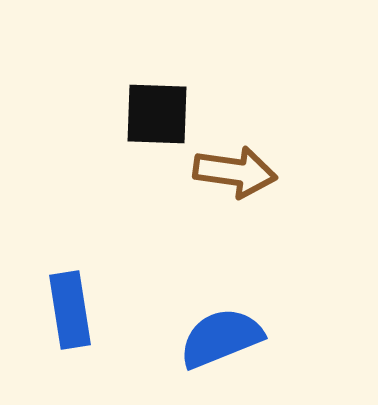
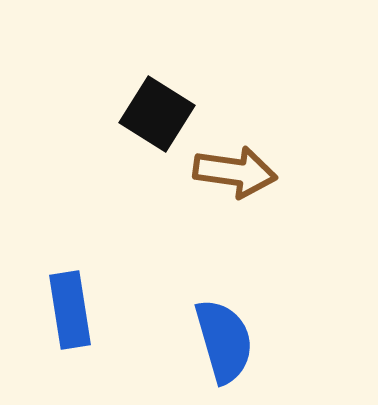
black square: rotated 30 degrees clockwise
blue semicircle: moved 3 px right, 3 px down; rotated 96 degrees clockwise
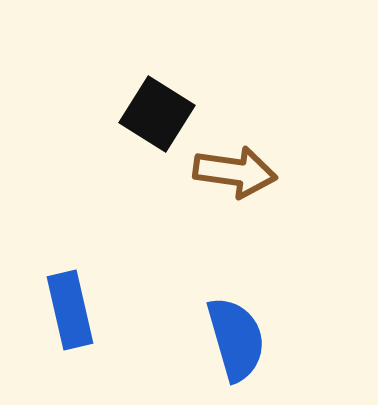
blue rectangle: rotated 4 degrees counterclockwise
blue semicircle: moved 12 px right, 2 px up
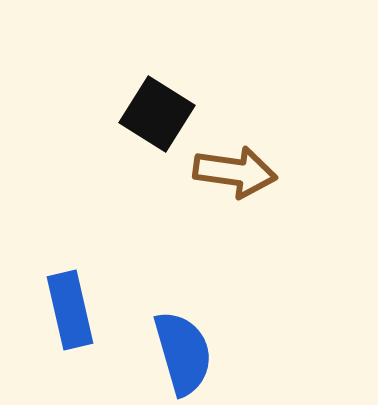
blue semicircle: moved 53 px left, 14 px down
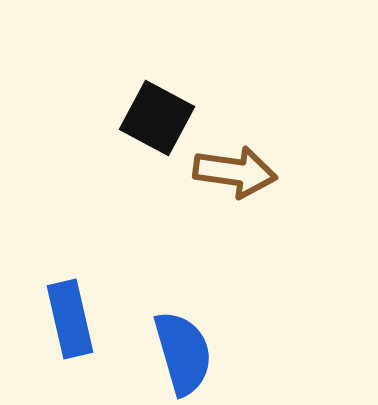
black square: moved 4 px down; rotated 4 degrees counterclockwise
blue rectangle: moved 9 px down
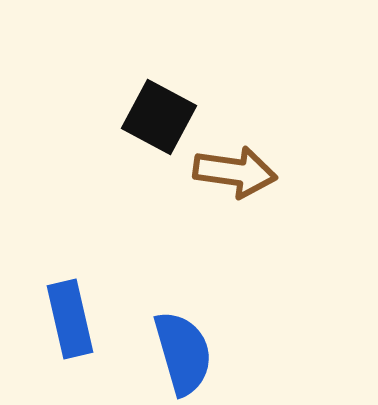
black square: moved 2 px right, 1 px up
